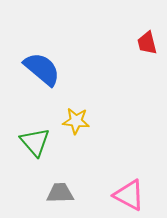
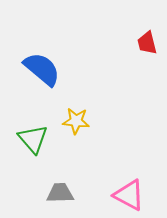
green triangle: moved 2 px left, 3 px up
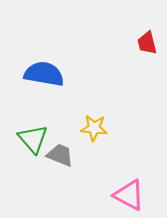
blue semicircle: moved 2 px right, 5 px down; rotated 30 degrees counterclockwise
yellow star: moved 18 px right, 7 px down
gray trapezoid: moved 38 px up; rotated 24 degrees clockwise
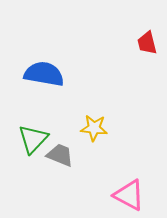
green triangle: rotated 24 degrees clockwise
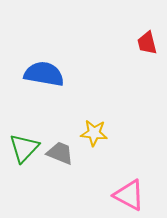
yellow star: moved 5 px down
green triangle: moved 9 px left, 9 px down
gray trapezoid: moved 2 px up
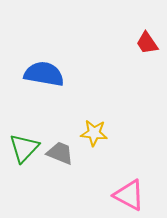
red trapezoid: rotated 20 degrees counterclockwise
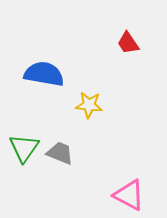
red trapezoid: moved 19 px left
yellow star: moved 5 px left, 28 px up
green triangle: rotated 8 degrees counterclockwise
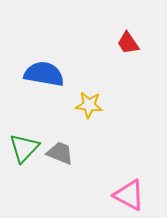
green triangle: rotated 8 degrees clockwise
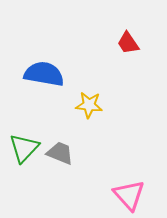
pink triangle: rotated 20 degrees clockwise
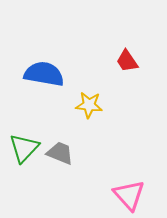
red trapezoid: moved 1 px left, 18 px down
